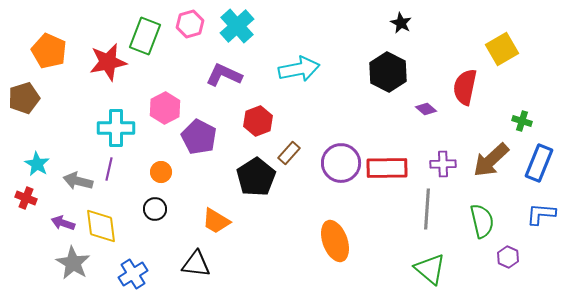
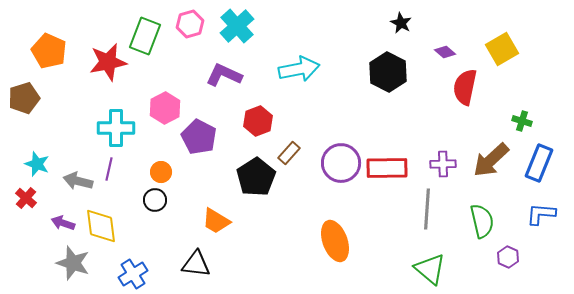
purple diamond at (426, 109): moved 19 px right, 57 px up
cyan star at (37, 164): rotated 10 degrees counterclockwise
red cross at (26, 198): rotated 20 degrees clockwise
black circle at (155, 209): moved 9 px up
gray star at (73, 263): rotated 12 degrees counterclockwise
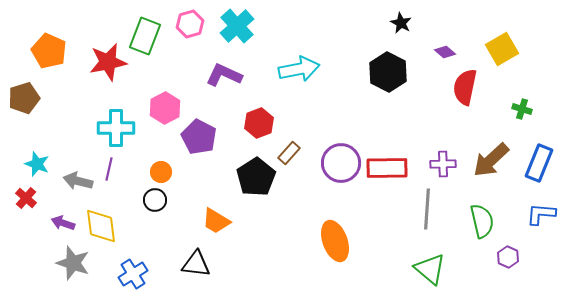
red hexagon at (258, 121): moved 1 px right, 2 px down
green cross at (522, 121): moved 12 px up
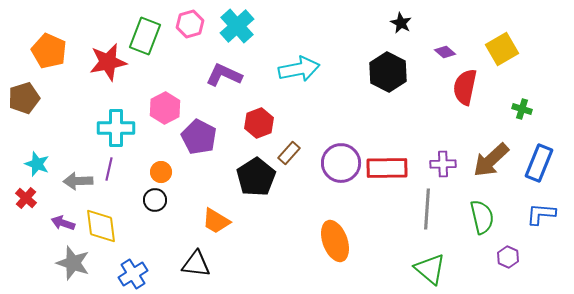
gray arrow at (78, 181): rotated 16 degrees counterclockwise
green semicircle at (482, 221): moved 4 px up
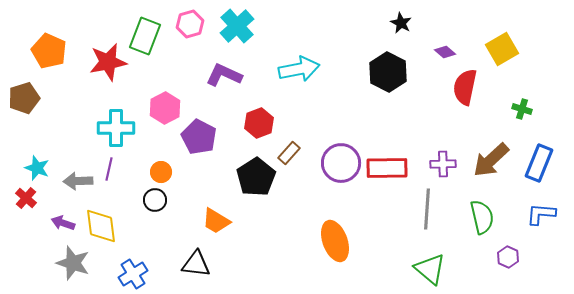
cyan star at (37, 164): moved 4 px down
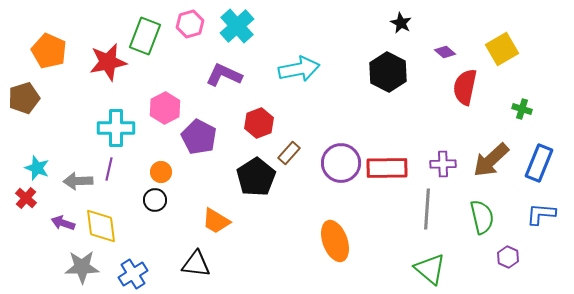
gray star at (73, 263): moved 9 px right, 4 px down; rotated 20 degrees counterclockwise
